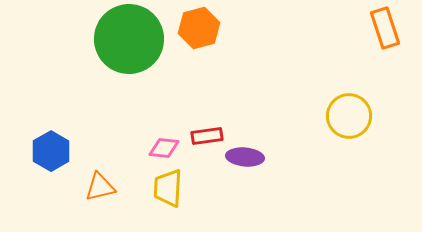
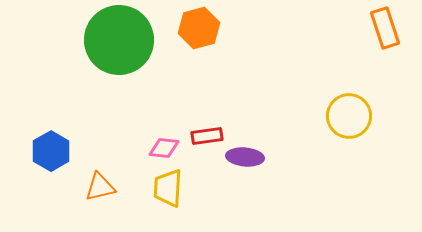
green circle: moved 10 px left, 1 px down
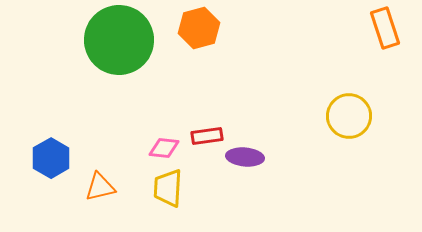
blue hexagon: moved 7 px down
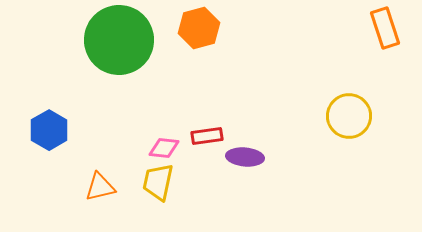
blue hexagon: moved 2 px left, 28 px up
yellow trapezoid: moved 10 px left, 6 px up; rotated 9 degrees clockwise
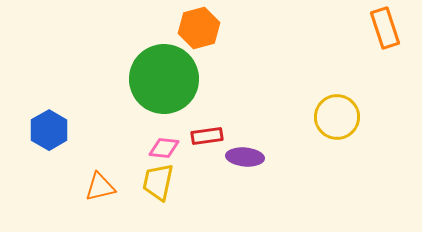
green circle: moved 45 px right, 39 px down
yellow circle: moved 12 px left, 1 px down
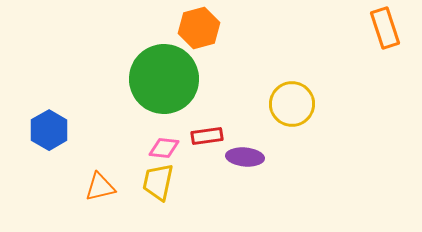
yellow circle: moved 45 px left, 13 px up
